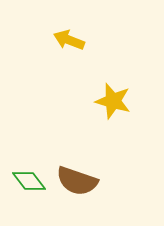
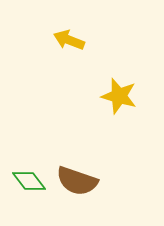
yellow star: moved 6 px right, 5 px up
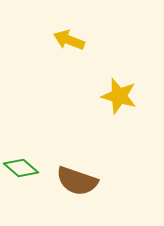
green diamond: moved 8 px left, 13 px up; rotated 12 degrees counterclockwise
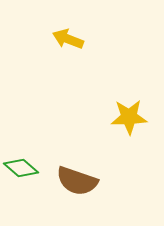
yellow arrow: moved 1 px left, 1 px up
yellow star: moved 10 px right, 21 px down; rotated 18 degrees counterclockwise
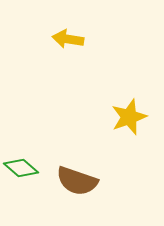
yellow arrow: rotated 12 degrees counterclockwise
yellow star: rotated 18 degrees counterclockwise
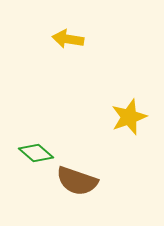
green diamond: moved 15 px right, 15 px up
